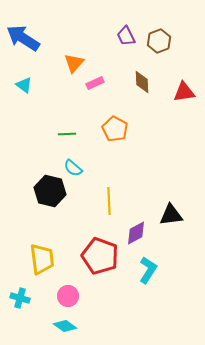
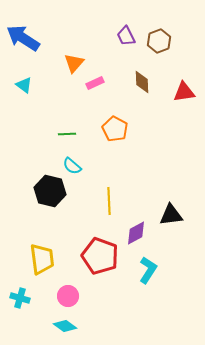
cyan semicircle: moved 1 px left, 2 px up
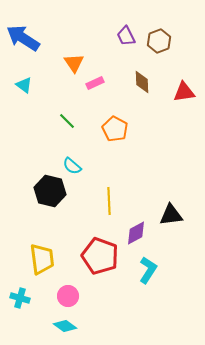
orange triangle: rotated 15 degrees counterclockwise
green line: moved 13 px up; rotated 48 degrees clockwise
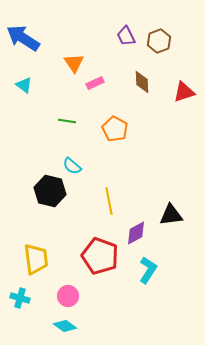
red triangle: rotated 10 degrees counterclockwise
green line: rotated 36 degrees counterclockwise
yellow line: rotated 8 degrees counterclockwise
yellow trapezoid: moved 6 px left
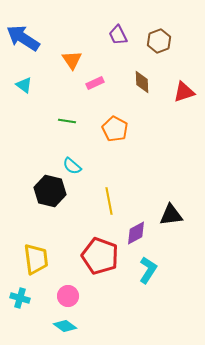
purple trapezoid: moved 8 px left, 1 px up
orange triangle: moved 2 px left, 3 px up
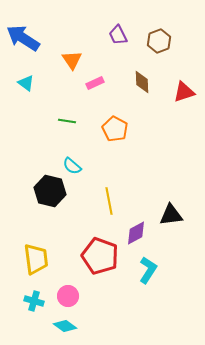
cyan triangle: moved 2 px right, 2 px up
cyan cross: moved 14 px right, 3 px down
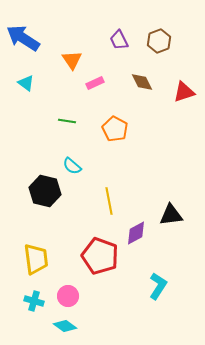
purple trapezoid: moved 1 px right, 5 px down
brown diamond: rotated 25 degrees counterclockwise
black hexagon: moved 5 px left
cyan L-shape: moved 10 px right, 16 px down
